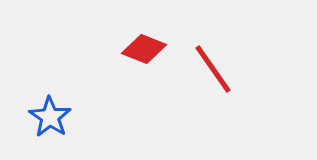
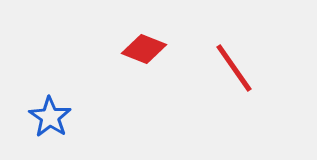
red line: moved 21 px right, 1 px up
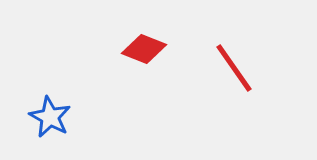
blue star: rotated 6 degrees counterclockwise
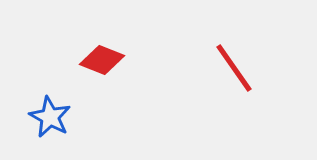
red diamond: moved 42 px left, 11 px down
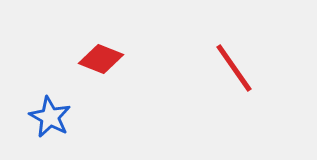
red diamond: moved 1 px left, 1 px up
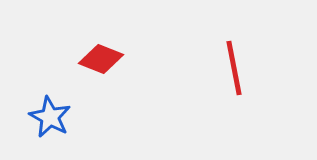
red line: rotated 24 degrees clockwise
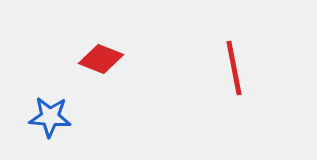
blue star: rotated 24 degrees counterclockwise
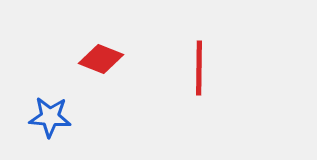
red line: moved 35 px left; rotated 12 degrees clockwise
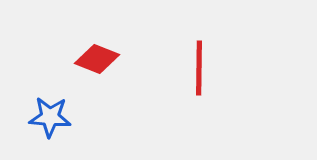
red diamond: moved 4 px left
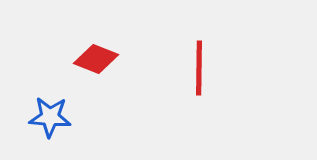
red diamond: moved 1 px left
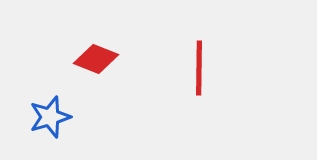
blue star: rotated 21 degrees counterclockwise
